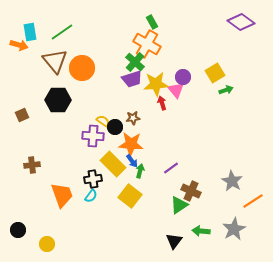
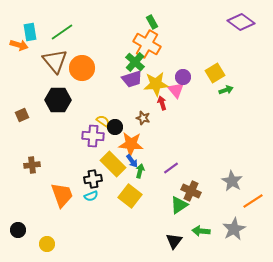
brown star at (133, 118): moved 10 px right; rotated 24 degrees clockwise
cyan semicircle at (91, 196): rotated 32 degrees clockwise
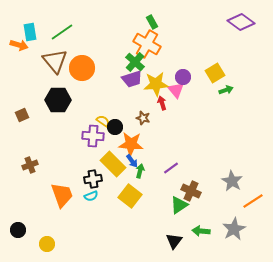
brown cross at (32, 165): moved 2 px left; rotated 14 degrees counterclockwise
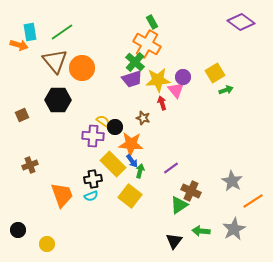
yellow star at (156, 84): moved 2 px right, 4 px up
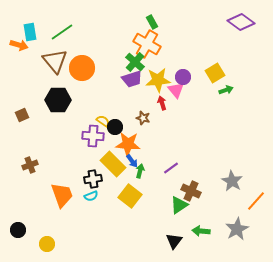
orange star at (131, 144): moved 3 px left
orange line at (253, 201): moved 3 px right; rotated 15 degrees counterclockwise
gray star at (234, 229): moved 3 px right
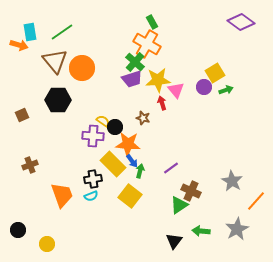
purple circle at (183, 77): moved 21 px right, 10 px down
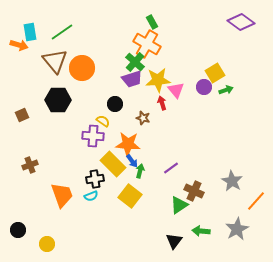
black circle at (115, 127): moved 23 px up
black cross at (93, 179): moved 2 px right
brown cross at (191, 191): moved 3 px right
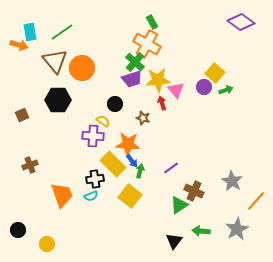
yellow square at (215, 73): rotated 18 degrees counterclockwise
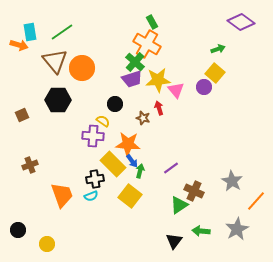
green arrow at (226, 90): moved 8 px left, 41 px up
red arrow at (162, 103): moved 3 px left, 5 px down
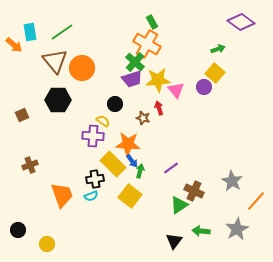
orange arrow at (19, 45): moved 5 px left; rotated 24 degrees clockwise
